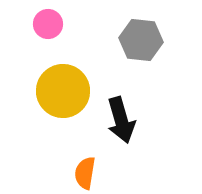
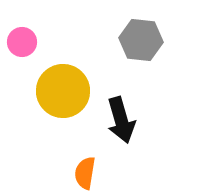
pink circle: moved 26 px left, 18 px down
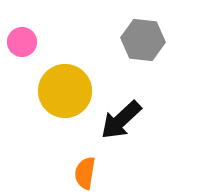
gray hexagon: moved 2 px right
yellow circle: moved 2 px right
black arrow: rotated 63 degrees clockwise
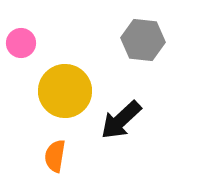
pink circle: moved 1 px left, 1 px down
orange semicircle: moved 30 px left, 17 px up
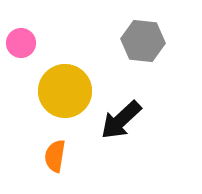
gray hexagon: moved 1 px down
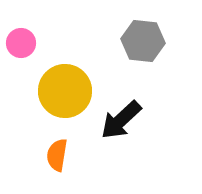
orange semicircle: moved 2 px right, 1 px up
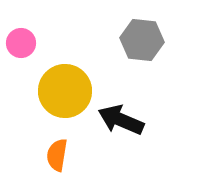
gray hexagon: moved 1 px left, 1 px up
black arrow: rotated 66 degrees clockwise
